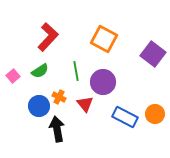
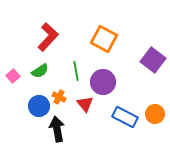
purple square: moved 6 px down
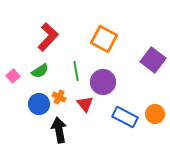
blue circle: moved 2 px up
black arrow: moved 2 px right, 1 px down
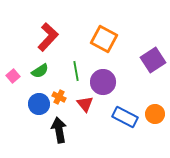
purple square: rotated 20 degrees clockwise
